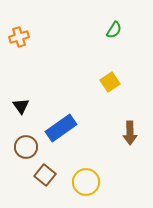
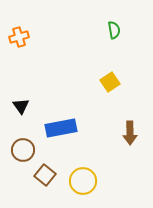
green semicircle: rotated 42 degrees counterclockwise
blue rectangle: rotated 24 degrees clockwise
brown circle: moved 3 px left, 3 px down
yellow circle: moved 3 px left, 1 px up
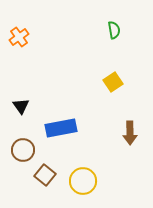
orange cross: rotated 18 degrees counterclockwise
yellow square: moved 3 px right
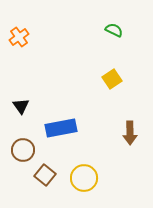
green semicircle: rotated 54 degrees counterclockwise
yellow square: moved 1 px left, 3 px up
yellow circle: moved 1 px right, 3 px up
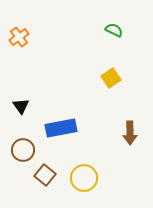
yellow square: moved 1 px left, 1 px up
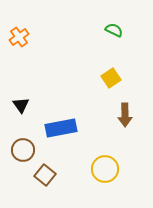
black triangle: moved 1 px up
brown arrow: moved 5 px left, 18 px up
yellow circle: moved 21 px right, 9 px up
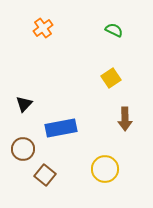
orange cross: moved 24 px right, 9 px up
black triangle: moved 3 px right, 1 px up; rotated 18 degrees clockwise
brown arrow: moved 4 px down
brown circle: moved 1 px up
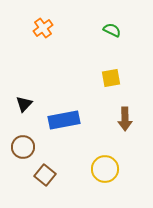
green semicircle: moved 2 px left
yellow square: rotated 24 degrees clockwise
blue rectangle: moved 3 px right, 8 px up
brown circle: moved 2 px up
